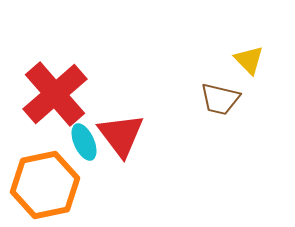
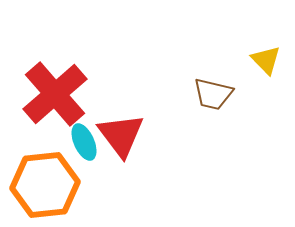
yellow triangle: moved 17 px right
brown trapezoid: moved 7 px left, 5 px up
orange hexagon: rotated 6 degrees clockwise
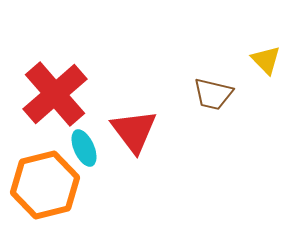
red triangle: moved 13 px right, 4 px up
cyan ellipse: moved 6 px down
orange hexagon: rotated 8 degrees counterclockwise
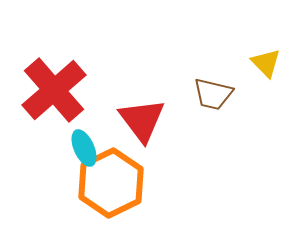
yellow triangle: moved 3 px down
red cross: moved 1 px left, 4 px up
red triangle: moved 8 px right, 11 px up
orange hexagon: moved 66 px right, 2 px up; rotated 12 degrees counterclockwise
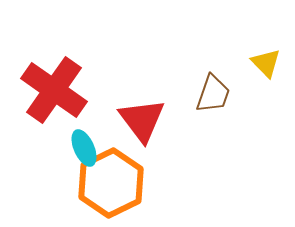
red cross: rotated 14 degrees counterclockwise
brown trapezoid: rotated 84 degrees counterclockwise
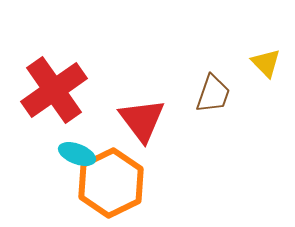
red cross: rotated 20 degrees clockwise
cyan ellipse: moved 7 px left, 6 px down; rotated 45 degrees counterclockwise
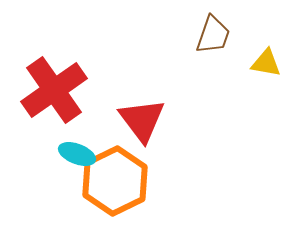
yellow triangle: rotated 36 degrees counterclockwise
brown trapezoid: moved 59 px up
orange hexagon: moved 4 px right, 2 px up
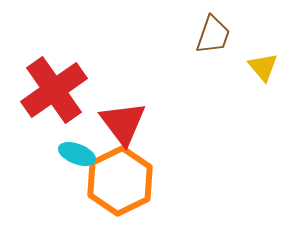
yellow triangle: moved 3 px left, 4 px down; rotated 40 degrees clockwise
red triangle: moved 19 px left, 3 px down
orange hexagon: moved 5 px right
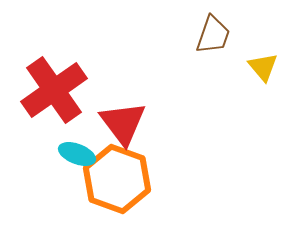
orange hexagon: moved 3 px left, 2 px up; rotated 14 degrees counterclockwise
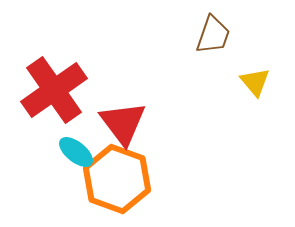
yellow triangle: moved 8 px left, 15 px down
cyan ellipse: moved 1 px left, 2 px up; rotated 18 degrees clockwise
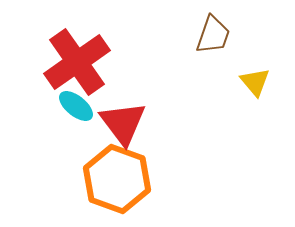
red cross: moved 23 px right, 28 px up
cyan ellipse: moved 46 px up
